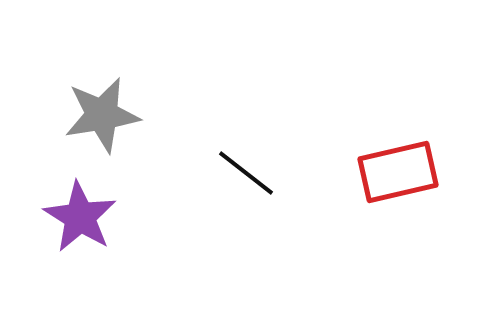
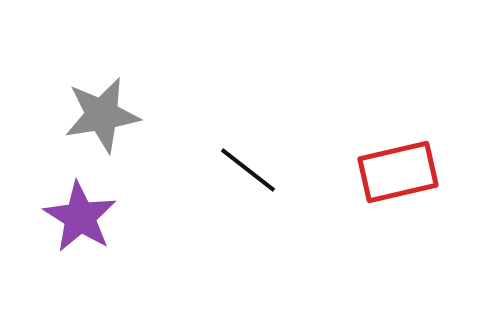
black line: moved 2 px right, 3 px up
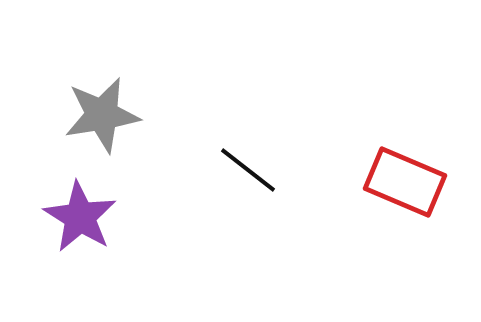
red rectangle: moved 7 px right, 10 px down; rotated 36 degrees clockwise
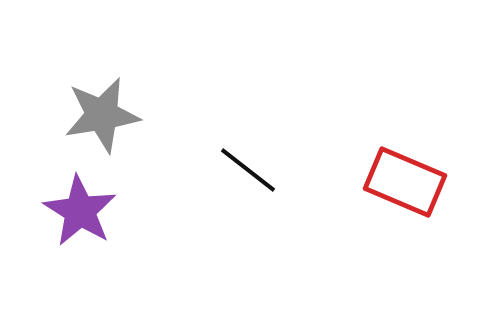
purple star: moved 6 px up
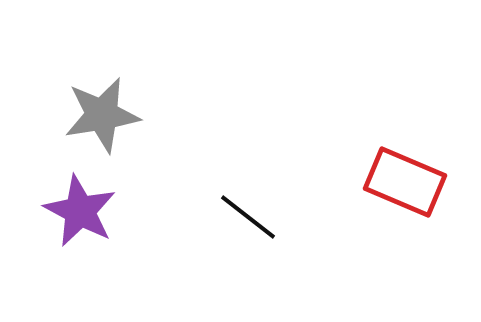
black line: moved 47 px down
purple star: rotated 4 degrees counterclockwise
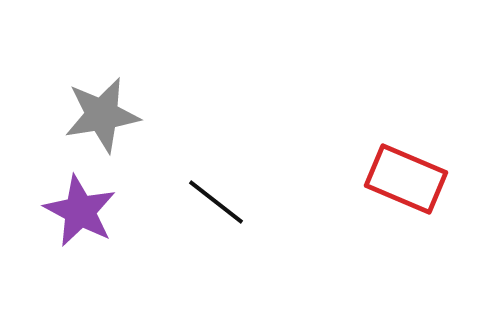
red rectangle: moved 1 px right, 3 px up
black line: moved 32 px left, 15 px up
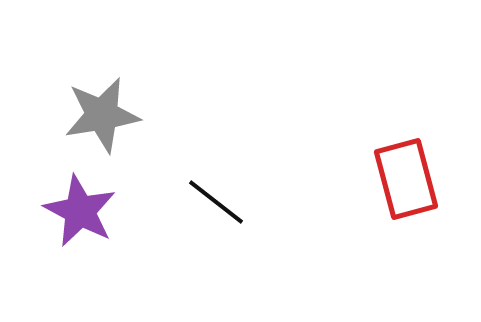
red rectangle: rotated 52 degrees clockwise
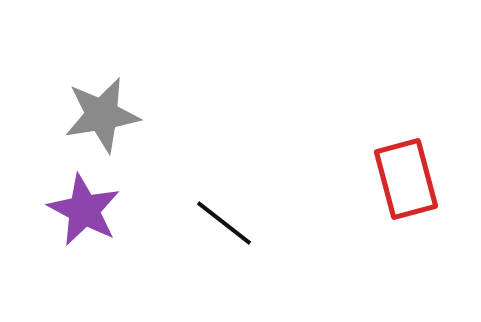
black line: moved 8 px right, 21 px down
purple star: moved 4 px right, 1 px up
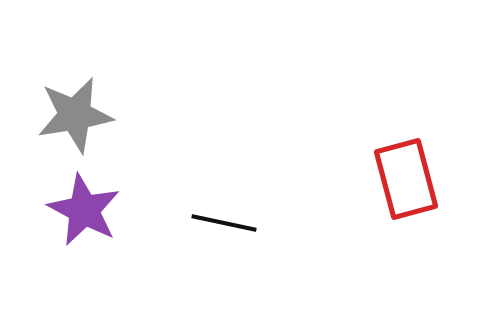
gray star: moved 27 px left
black line: rotated 26 degrees counterclockwise
